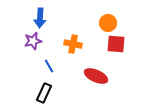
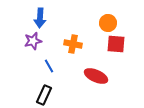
black rectangle: moved 2 px down
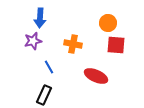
red square: moved 1 px down
blue line: moved 1 px down
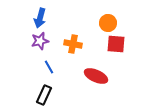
blue arrow: rotated 12 degrees clockwise
purple star: moved 7 px right
red square: moved 1 px up
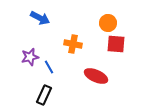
blue arrow: rotated 78 degrees counterclockwise
purple star: moved 10 px left, 16 px down
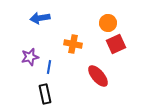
blue arrow: rotated 144 degrees clockwise
red square: rotated 30 degrees counterclockwise
blue line: rotated 40 degrees clockwise
red ellipse: moved 2 px right; rotated 25 degrees clockwise
black rectangle: moved 1 px right, 1 px up; rotated 36 degrees counterclockwise
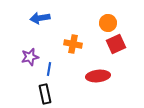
blue line: moved 2 px down
red ellipse: rotated 55 degrees counterclockwise
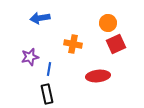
black rectangle: moved 2 px right
